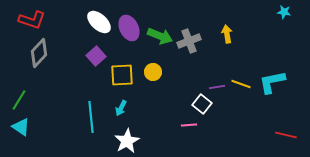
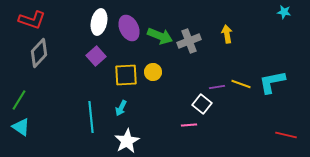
white ellipse: rotated 60 degrees clockwise
yellow square: moved 4 px right
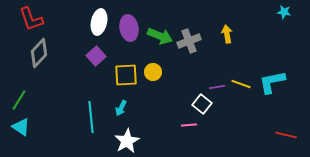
red L-shape: moved 1 px left, 1 px up; rotated 52 degrees clockwise
purple ellipse: rotated 15 degrees clockwise
